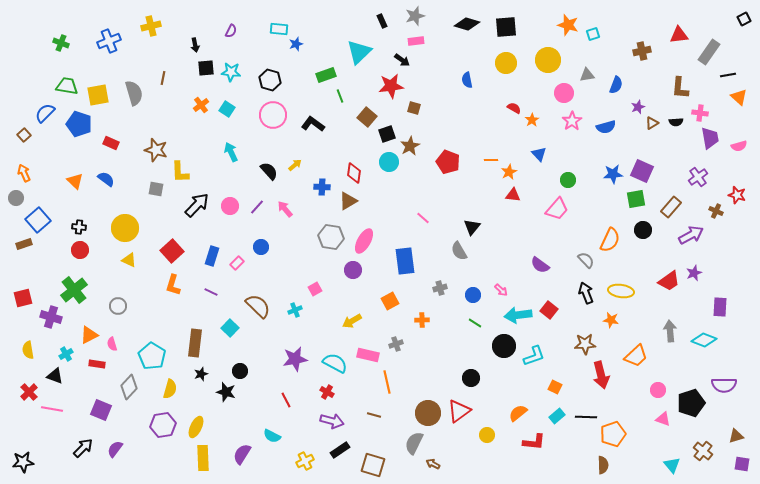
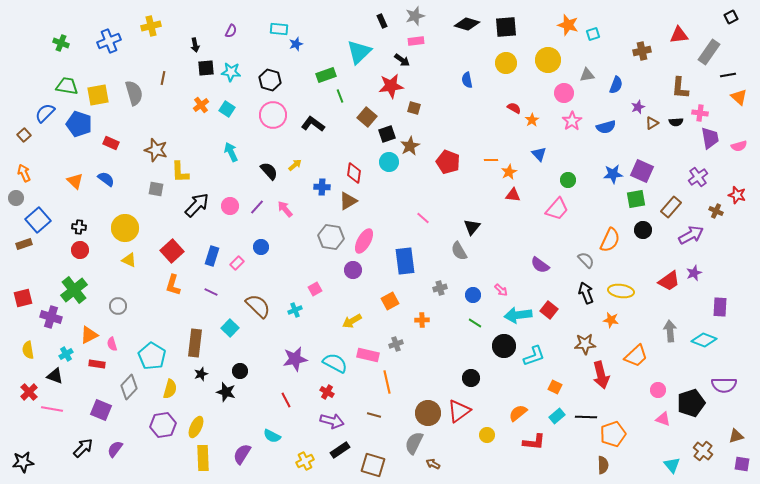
black square at (744, 19): moved 13 px left, 2 px up
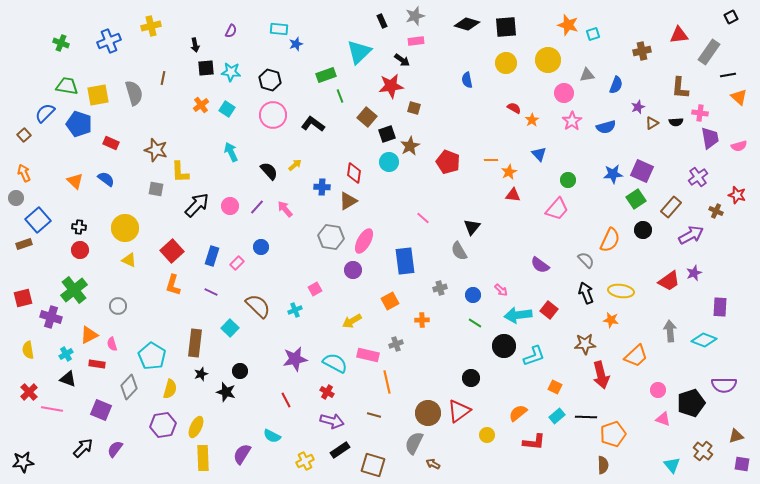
green square at (636, 199): rotated 24 degrees counterclockwise
black triangle at (55, 376): moved 13 px right, 3 px down
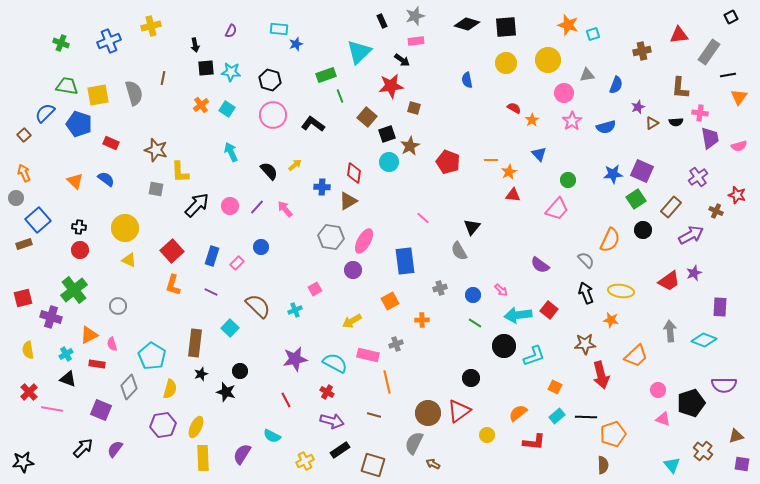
orange triangle at (739, 97): rotated 24 degrees clockwise
